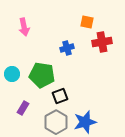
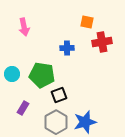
blue cross: rotated 16 degrees clockwise
black square: moved 1 px left, 1 px up
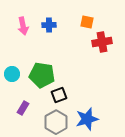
pink arrow: moved 1 px left, 1 px up
blue cross: moved 18 px left, 23 px up
blue star: moved 2 px right, 3 px up
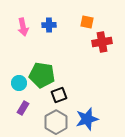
pink arrow: moved 1 px down
cyan circle: moved 7 px right, 9 px down
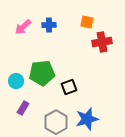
pink arrow: rotated 60 degrees clockwise
green pentagon: moved 2 px up; rotated 15 degrees counterclockwise
cyan circle: moved 3 px left, 2 px up
black square: moved 10 px right, 8 px up
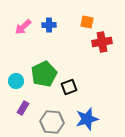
green pentagon: moved 2 px right, 1 px down; rotated 20 degrees counterclockwise
gray hexagon: moved 4 px left; rotated 25 degrees counterclockwise
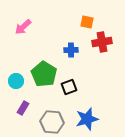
blue cross: moved 22 px right, 25 px down
green pentagon: rotated 15 degrees counterclockwise
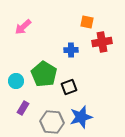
blue star: moved 6 px left, 2 px up
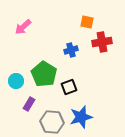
blue cross: rotated 16 degrees counterclockwise
purple rectangle: moved 6 px right, 4 px up
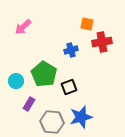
orange square: moved 2 px down
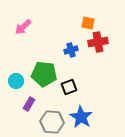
orange square: moved 1 px right, 1 px up
red cross: moved 4 px left
green pentagon: rotated 25 degrees counterclockwise
blue star: rotated 25 degrees counterclockwise
